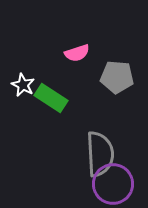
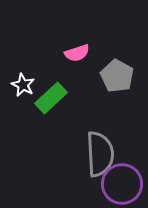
gray pentagon: moved 1 px up; rotated 24 degrees clockwise
green rectangle: rotated 76 degrees counterclockwise
purple circle: moved 9 px right
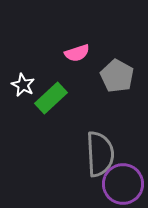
purple circle: moved 1 px right
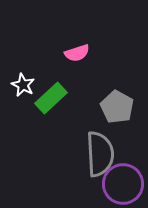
gray pentagon: moved 31 px down
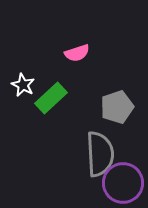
gray pentagon: rotated 24 degrees clockwise
purple circle: moved 1 px up
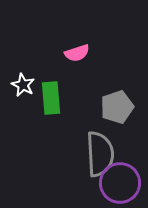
green rectangle: rotated 52 degrees counterclockwise
purple circle: moved 3 px left
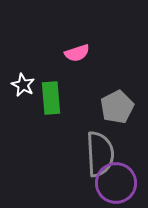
gray pentagon: rotated 8 degrees counterclockwise
purple circle: moved 4 px left
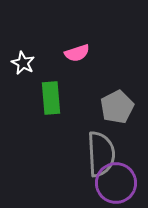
white star: moved 22 px up
gray semicircle: moved 1 px right
